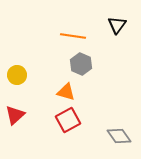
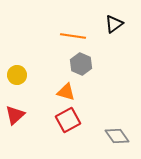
black triangle: moved 3 px left, 1 px up; rotated 18 degrees clockwise
gray diamond: moved 2 px left
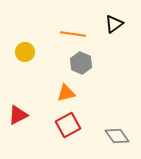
orange line: moved 2 px up
gray hexagon: moved 1 px up
yellow circle: moved 8 px right, 23 px up
orange triangle: moved 1 px down; rotated 30 degrees counterclockwise
red triangle: moved 3 px right; rotated 15 degrees clockwise
red square: moved 5 px down
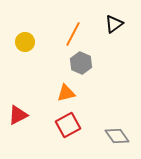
orange line: rotated 70 degrees counterclockwise
yellow circle: moved 10 px up
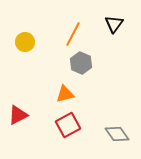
black triangle: rotated 18 degrees counterclockwise
orange triangle: moved 1 px left, 1 px down
gray diamond: moved 2 px up
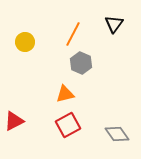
red triangle: moved 4 px left, 6 px down
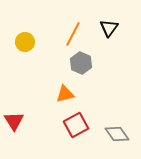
black triangle: moved 5 px left, 4 px down
red triangle: rotated 35 degrees counterclockwise
red square: moved 8 px right
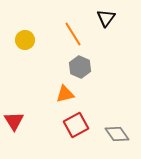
black triangle: moved 3 px left, 10 px up
orange line: rotated 60 degrees counterclockwise
yellow circle: moved 2 px up
gray hexagon: moved 1 px left, 4 px down
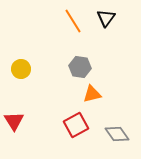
orange line: moved 13 px up
yellow circle: moved 4 px left, 29 px down
gray hexagon: rotated 15 degrees counterclockwise
orange triangle: moved 27 px right
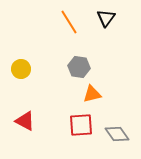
orange line: moved 4 px left, 1 px down
gray hexagon: moved 1 px left
red triangle: moved 11 px right; rotated 30 degrees counterclockwise
red square: moved 5 px right; rotated 25 degrees clockwise
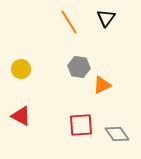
orange triangle: moved 10 px right, 9 px up; rotated 12 degrees counterclockwise
red triangle: moved 4 px left, 5 px up
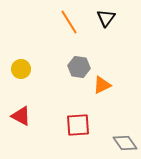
red square: moved 3 px left
gray diamond: moved 8 px right, 9 px down
